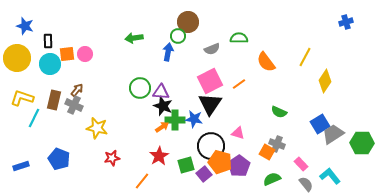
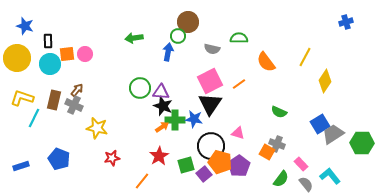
gray semicircle at (212, 49): rotated 35 degrees clockwise
green semicircle at (272, 179): moved 9 px right; rotated 150 degrees clockwise
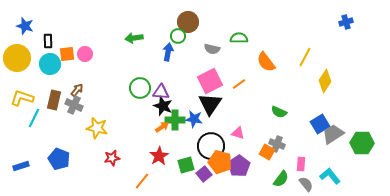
pink rectangle at (301, 164): rotated 48 degrees clockwise
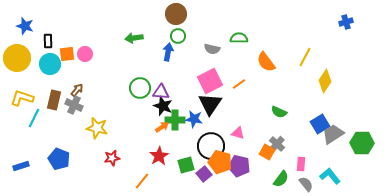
brown circle at (188, 22): moved 12 px left, 8 px up
gray cross at (277, 144): rotated 21 degrees clockwise
purple pentagon at (239, 166): rotated 25 degrees counterclockwise
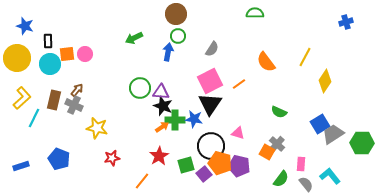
green arrow at (134, 38): rotated 18 degrees counterclockwise
green semicircle at (239, 38): moved 16 px right, 25 px up
gray semicircle at (212, 49): rotated 70 degrees counterclockwise
yellow L-shape at (22, 98): rotated 120 degrees clockwise
orange pentagon at (220, 162): moved 1 px down
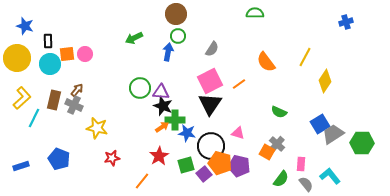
blue star at (194, 119): moved 7 px left, 14 px down
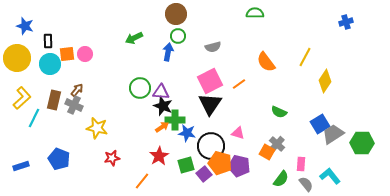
gray semicircle at (212, 49): moved 1 px right, 2 px up; rotated 42 degrees clockwise
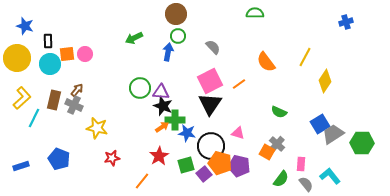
gray semicircle at (213, 47): rotated 119 degrees counterclockwise
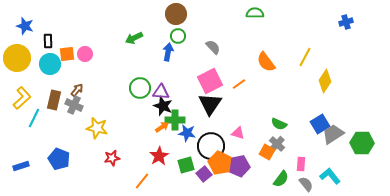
green semicircle at (279, 112): moved 12 px down
orange pentagon at (220, 163): rotated 10 degrees clockwise
purple pentagon at (239, 166): rotated 25 degrees counterclockwise
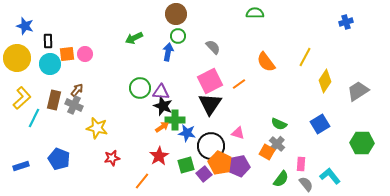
gray trapezoid at (333, 134): moved 25 px right, 43 px up
